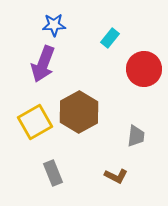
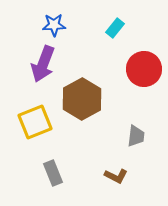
cyan rectangle: moved 5 px right, 10 px up
brown hexagon: moved 3 px right, 13 px up
yellow square: rotated 8 degrees clockwise
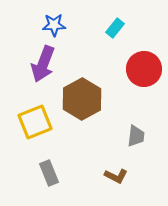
gray rectangle: moved 4 px left
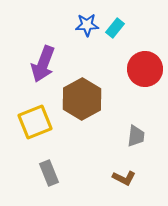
blue star: moved 33 px right
red circle: moved 1 px right
brown L-shape: moved 8 px right, 2 px down
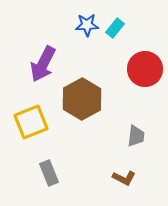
purple arrow: rotated 6 degrees clockwise
yellow square: moved 4 px left
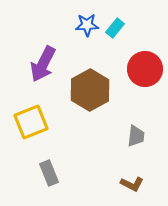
brown hexagon: moved 8 px right, 9 px up
brown L-shape: moved 8 px right, 6 px down
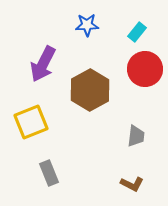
cyan rectangle: moved 22 px right, 4 px down
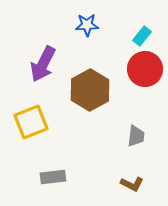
cyan rectangle: moved 5 px right, 4 px down
gray rectangle: moved 4 px right, 4 px down; rotated 75 degrees counterclockwise
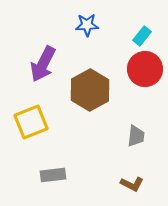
gray rectangle: moved 2 px up
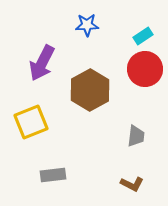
cyan rectangle: moved 1 px right; rotated 18 degrees clockwise
purple arrow: moved 1 px left, 1 px up
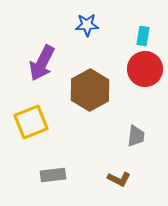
cyan rectangle: rotated 48 degrees counterclockwise
brown L-shape: moved 13 px left, 5 px up
